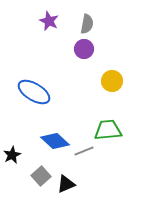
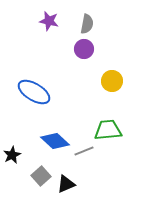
purple star: rotated 12 degrees counterclockwise
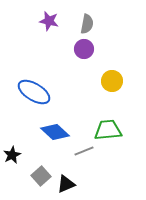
blue diamond: moved 9 px up
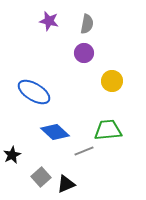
purple circle: moved 4 px down
gray square: moved 1 px down
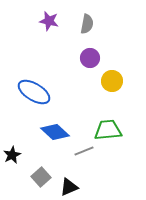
purple circle: moved 6 px right, 5 px down
black triangle: moved 3 px right, 3 px down
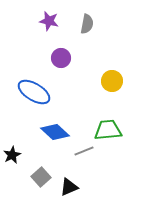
purple circle: moved 29 px left
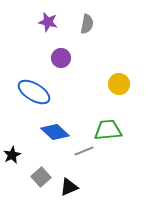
purple star: moved 1 px left, 1 px down
yellow circle: moved 7 px right, 3 px down
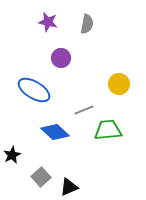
blue ellipse: moved 2 px up
gray line: moved 41 px up
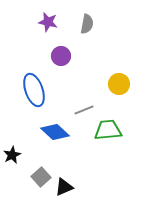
purple circle: moved 2 px up
blue ellipse: rotated 40 degrees clockwise
black triangle: moved 5 px left
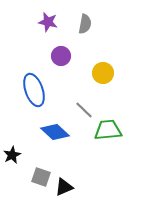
gray semicircle: moved 2 px left
yellow circle: moved 16 px left, 11 px up
gray line: rotated 66 degrees clockwise
gray square: rotated 30 degrees counterclockwise
